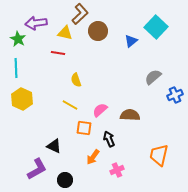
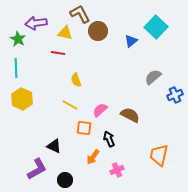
brown L-shape: rotated 75 degrees counterclockwise
brown semicircle: rotated 24 degrees clockwise
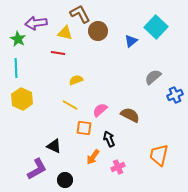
yellow semicircle: rotated 88 degrees clockwise
pink cross: moved 1 px right, 3 px up
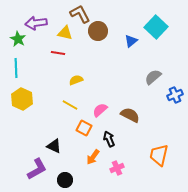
orange square: rotated 21 degrees clockwise
pink cross: moved 1 px left, 1 px down
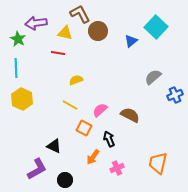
orange trapezoid: moved 1 px left, 8 px down
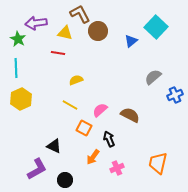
yellow hexagon: moved 1 px left; rotated 10 degrees clockwise
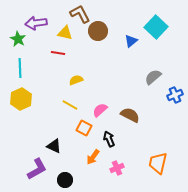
cyan line: moved 4 px right
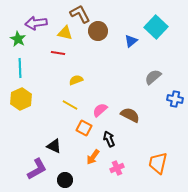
blue cross: moved 4 px down; rotated 35 degrees clockwise
